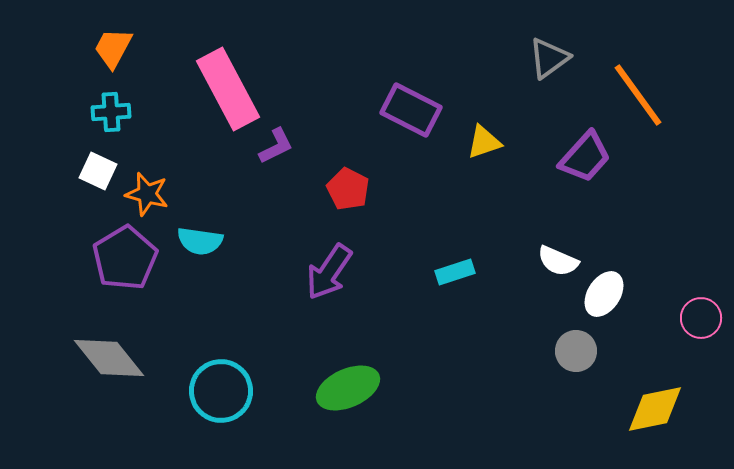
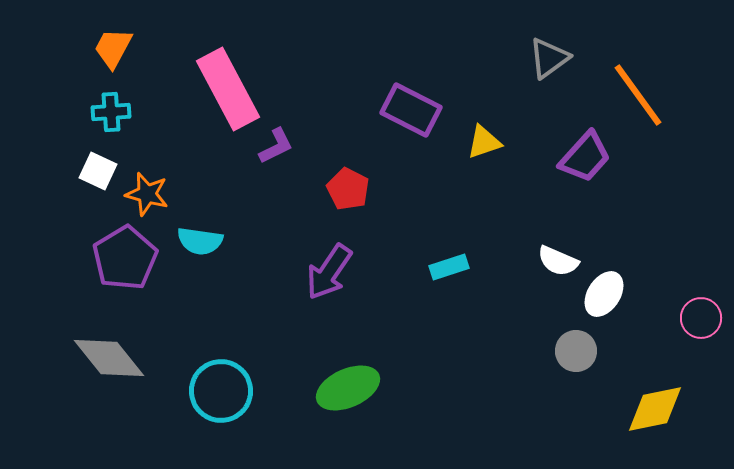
cyan rectangle: moved 6 px left, 5 px up
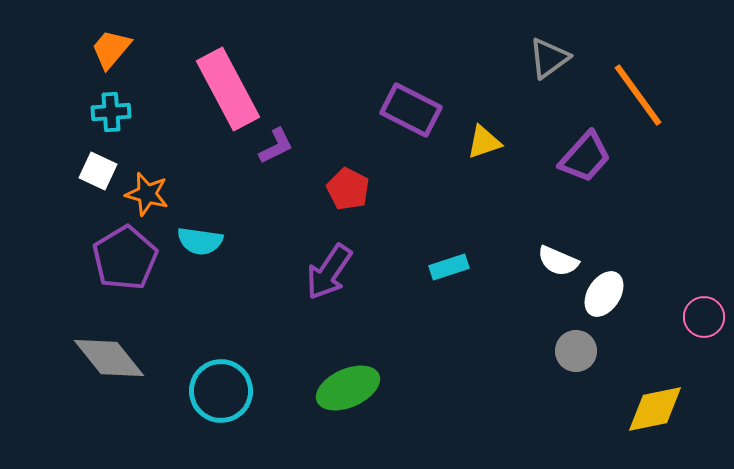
orange trapezoid: moved 2 px left, 1 px down; rotated 12 degrees clockwise
pink circle: moved 3 px right, 1 px up
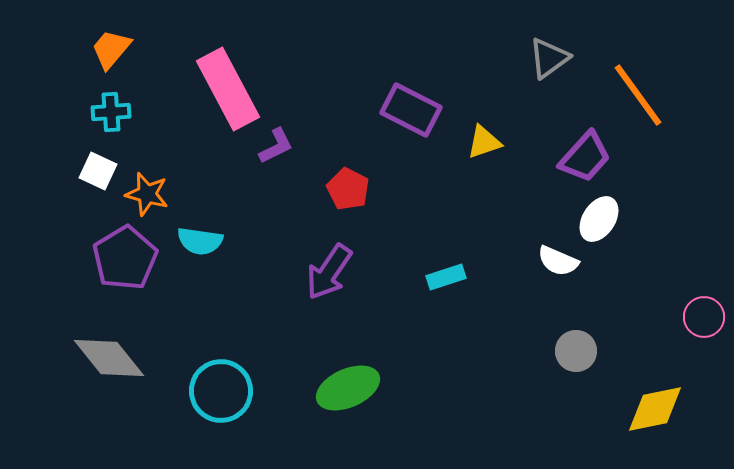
cyan rectangle: moved 3 px left, 10 px down
white ellipse: moved 5 px left, 75 px up
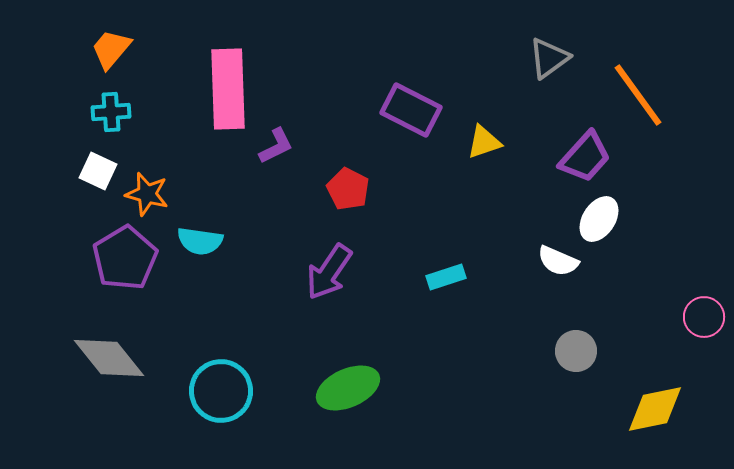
pink rectangle: rotated 26 degrees clockwise
